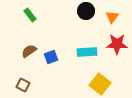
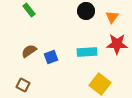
green rectangle: moved 1 px left, 5 px up
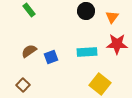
brown square: rotated 16 degrees clockwise
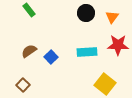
black circle: moved 2 px down
red star: moved 1 px right, 1 px down
blue square: rotated 24 degrees counterclockwise
yellow square: moved 5 px right
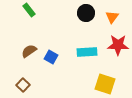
blue square: rotated 16 degrees counterclockwise
yellow square: rotated 20 degrees counterclockwise
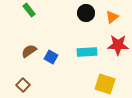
orange triangle: rotated 16 degrees clockwise
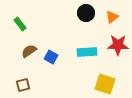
green rectangle: moved 9 px left, 14 px down
brown square: rotated 32 degrees clockwise
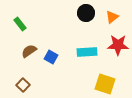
brown square: rotated 32 degrees counterclockwise
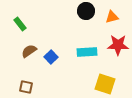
black circle: moved 2 px up
orange triangle: rotated 24 degrees clockwise
blue square: rotated 16 degrees clockwise
brown square: moved 3 px right, 2 px down; rotated 32 degrees counterclockwise
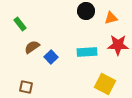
orange triangle: moved 1 px left, 1 px down
brown semicircle: moved 3 px right, 4 px up
yellow square: rotated 10 degrees clockwise
